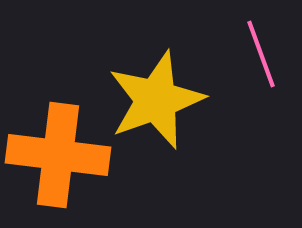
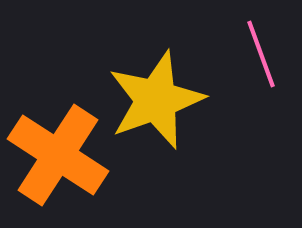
orange cross: rotated 26 degrees clockwise
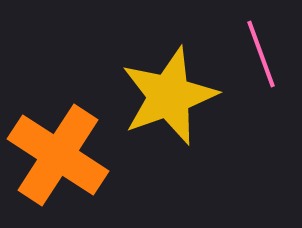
yellow star: moved 13 px right, 4 px up
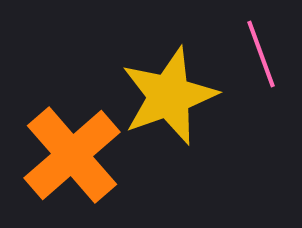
orange cross: moved 14 px right; rotated 16 degrees clockwise
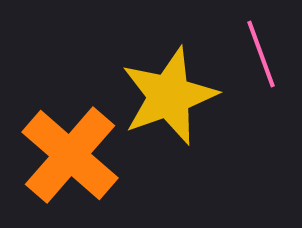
orange cross: moved 2 px left; rotated 8 degrees counterclockwise
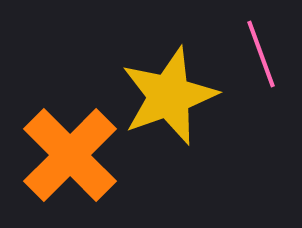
orange cross: rotated 4 degrees clockwise
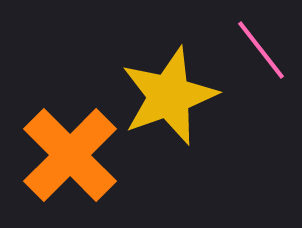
pink line: moved 4 px up; rotated 18 degrees counterclockwise
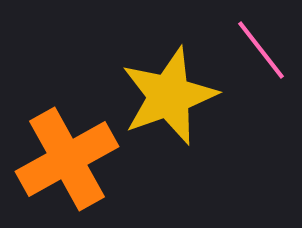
orange cross: moved 3 px left, 4 px down; rotated 16 degrees clockwise
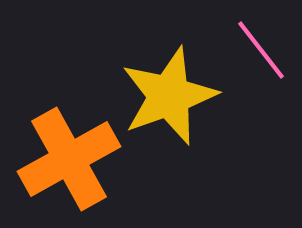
orange cross: moved 2 px right
